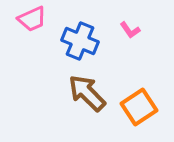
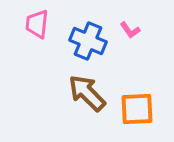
pink trapezoid: moved 5 px right, 5 px down; rotated 120 degrees clockwise
blue cross: moved 8 px right
orange square: moved 2 px left, 2 px down; rotated 30 degrees clockwise
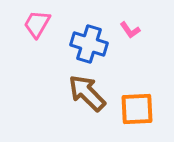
pink trapezoid: rotated 24 degrees clockwise
blue cross: moved 1 px right, 3 px down; rotated 6 degrees counterclockwise
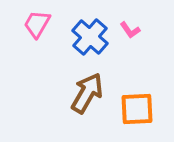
blue cross: moved 1 px right, 7 px up; rotated 24 degrees clockwise
brown arrow: rotated 75 degrees clockwise
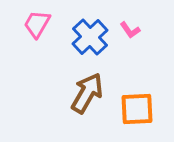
blue cross: rotated 6 degrees clockwise
